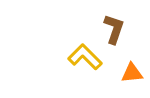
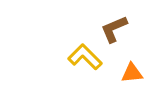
brown L-shape: rotated 132 degrees counterclockwise
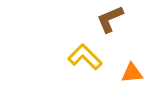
brown L-shape: moved 4 px left, 10 px up
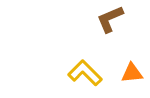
yellow L-shape: moved 16 px down
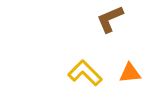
orange triangle: moved 2 px left
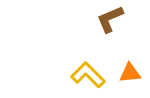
yellow L-shape: moved 3 px right, 2 px down
